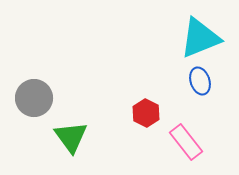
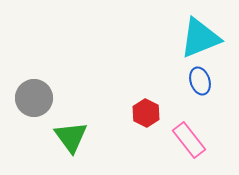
pink rectangle: moved 3 px right, 2 px up
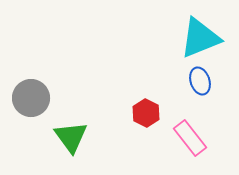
gray circle: moved 3 px left
pink rectangle: moved 1 px right, 2 px up
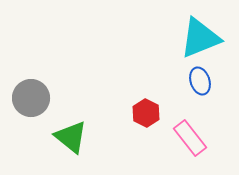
green triangle: rotated 15 degrees counterclockwise
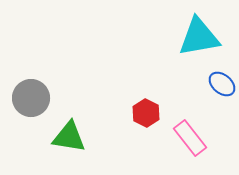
cyan triangle: moved 1 px left, 1 px up; rotated 12 degrees clockwise
blue ellipse: moved 22 px right, 3 px down; rotated 32 degrees counterclockwise
green triangle: moved 2 px left; rotated 30 degrees counterclockwise
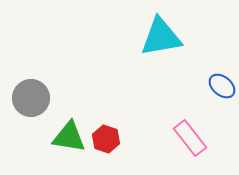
cyan triangle: moved 38 px left
blue ellipse: moved 2 px down
red hexagon: moved 40 px left, 26 px down; rotated 8 degrees counterclockwise
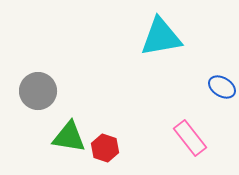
blue ellipse: moved 1 px down; rotated 8 degrees counterclockwise
gray circle: moved 7 px right, 7 px up
red hexagon: moved 1 px left, 9 px down
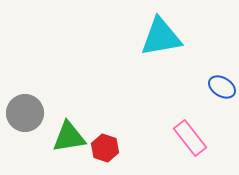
gray circle: moved 13 px left, 22 px down
green triangle: rotated 18 degrees counterclockwise
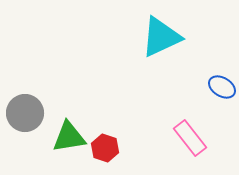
cyan triangle: rotated 15 degrees counterclockwise
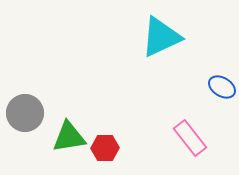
red hexagon: rotated 20 degrees counterclockwise
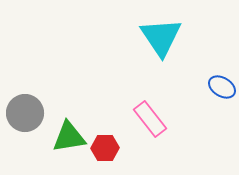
cyan triangle: rotated 39 degrees counterclockwise
pink rectangle: moved 40 px left, 19 px up
